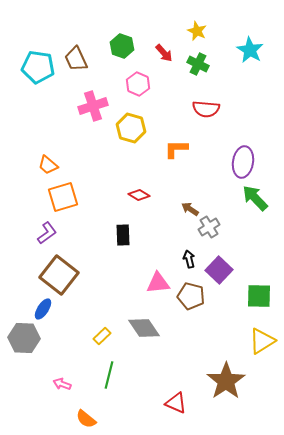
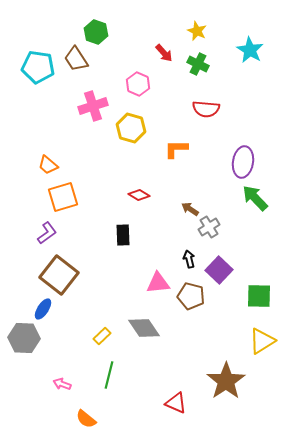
green hexagon: moved 26 px left, 14 px up
brown trapezoid: rotated 8 degrees counterclockwise
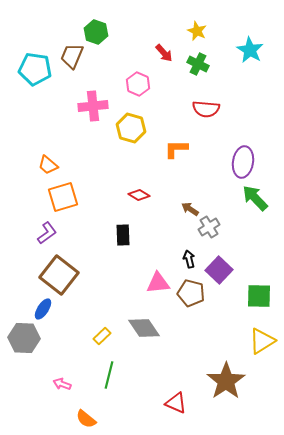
brown trapezoid: moved 4 px left, 3 px up; rotated 56 degrees clockwise
cyan pentagon: moved 3 px left, 2 px down
pink cross: rotated 12 degrees clockwise
brown pentagon: moved 3 px up
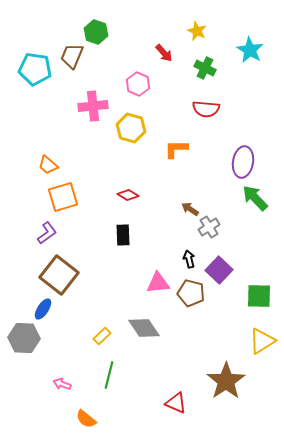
green cross: moved 7 px right, 4 px down
red diamond: moved 11 px left
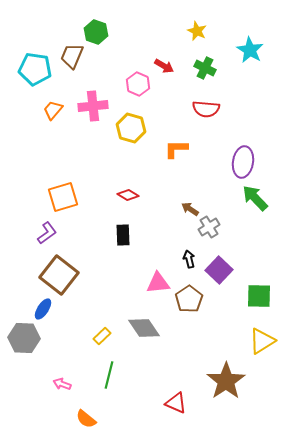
red arrow: moved 13 px down; rotated 18 degrees counterclockwise
orange trapezoid: moved 5 px right, 55 px up; rotated 90 degrees clockwise
brown pentagon: moved 2 px left, 6 px down; rotated 24 degrees clockwise
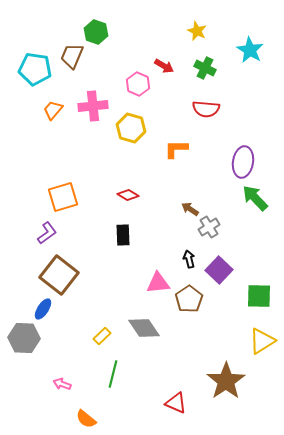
green line: moved 4 px right, 1 px up
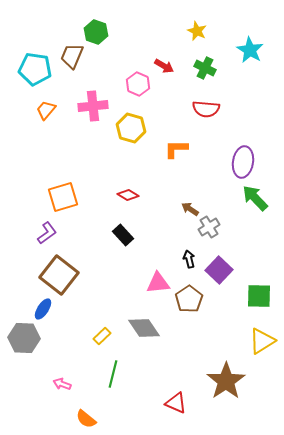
orange trapezoid: moved 7 px left
black rectangle: rotated 40 degrees counterclockwise
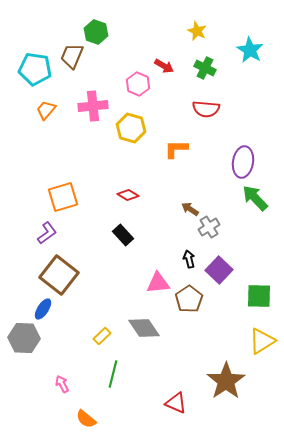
pink arrow: rotated 42 degrees clockwise
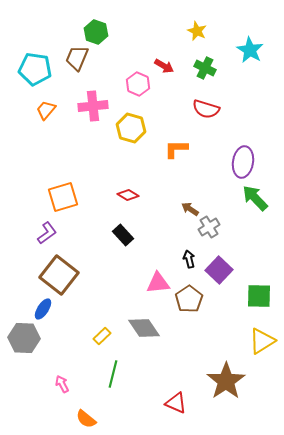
brown trapezoid: moved 5 px right, 2 px down
red semicircle: rotated 12 degrees clockwise
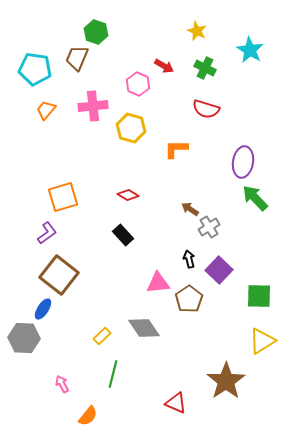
orange semicircle: moved 2 px right, 3 px up; rotated 90 degrees counterclockwise
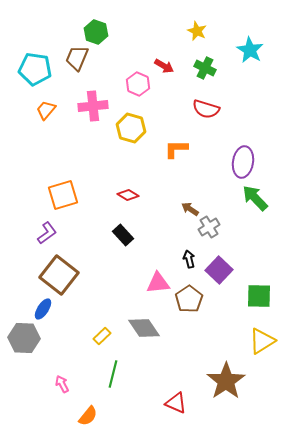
orange square: moved 2 px up
